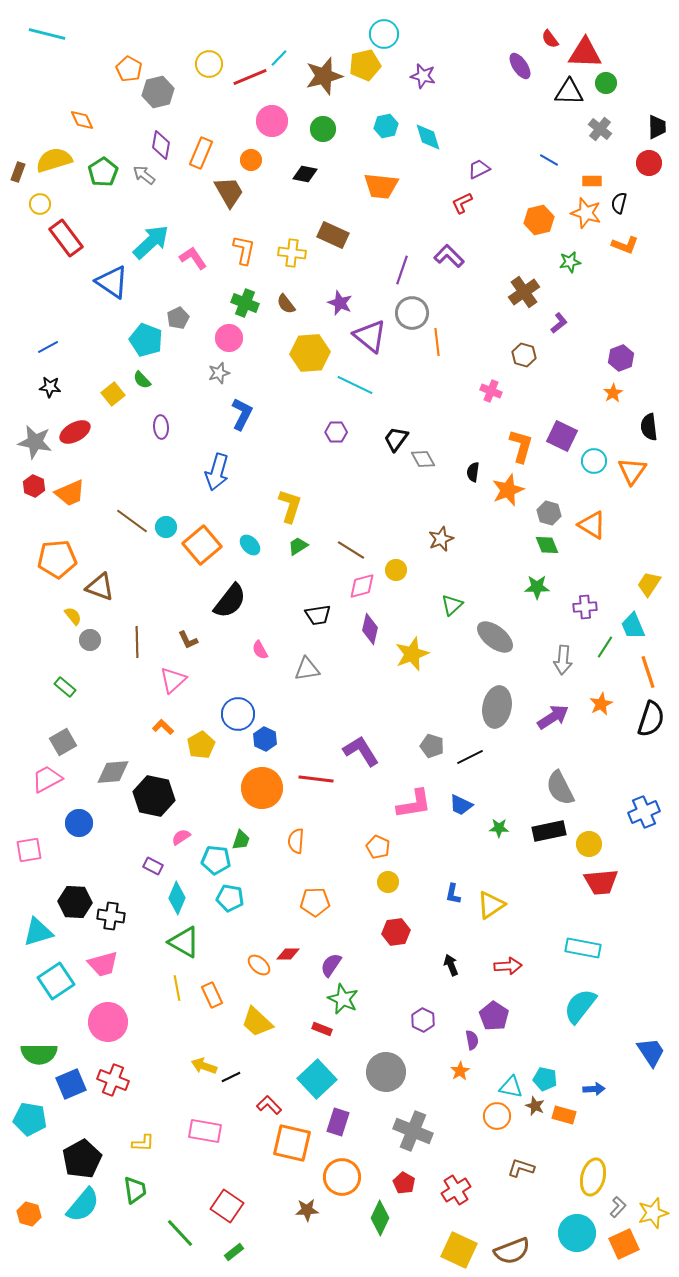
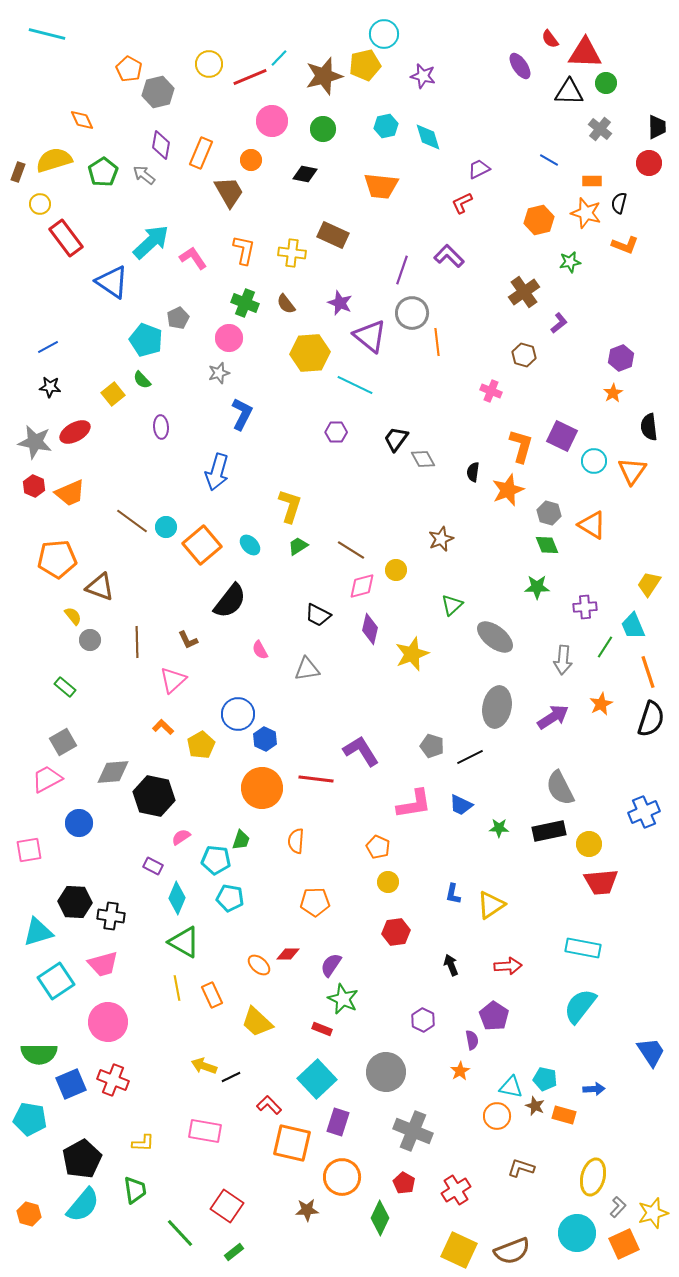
black trapezoid at (318, 615): rotated 36 degrees clockwise
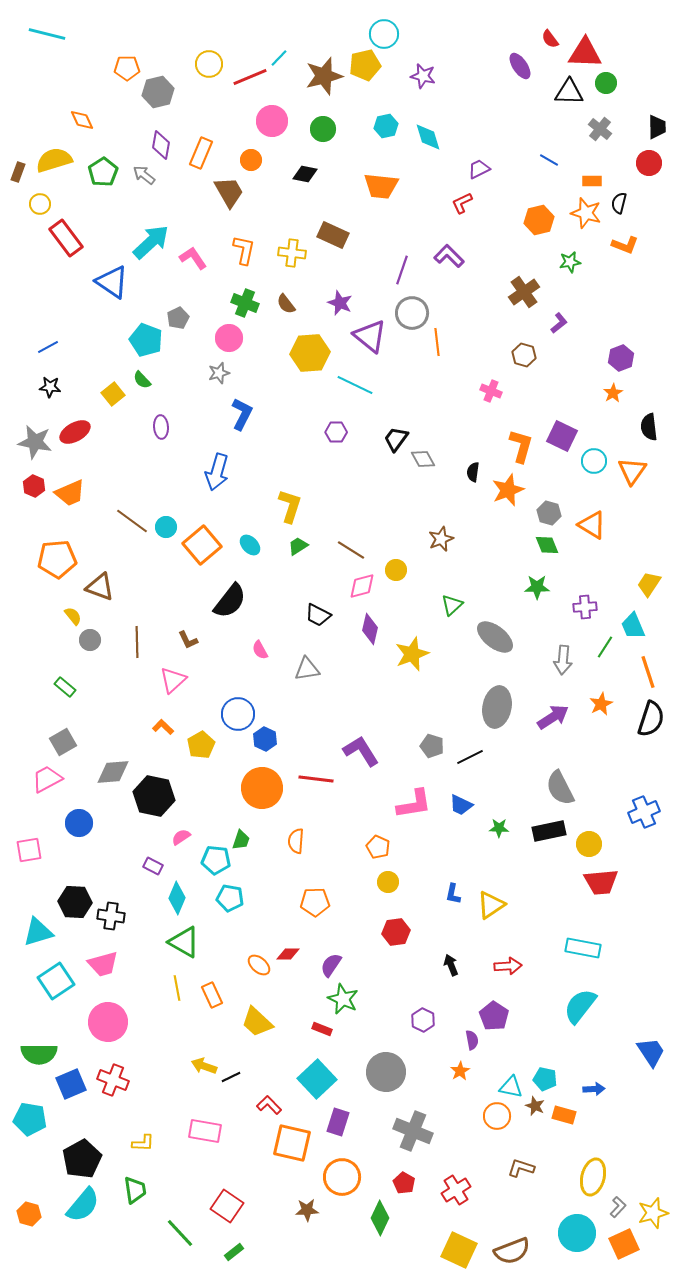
orange pentagon at (129, 69): moved 2 px left, 1 px up; rotated 30 degrees counterclockwise
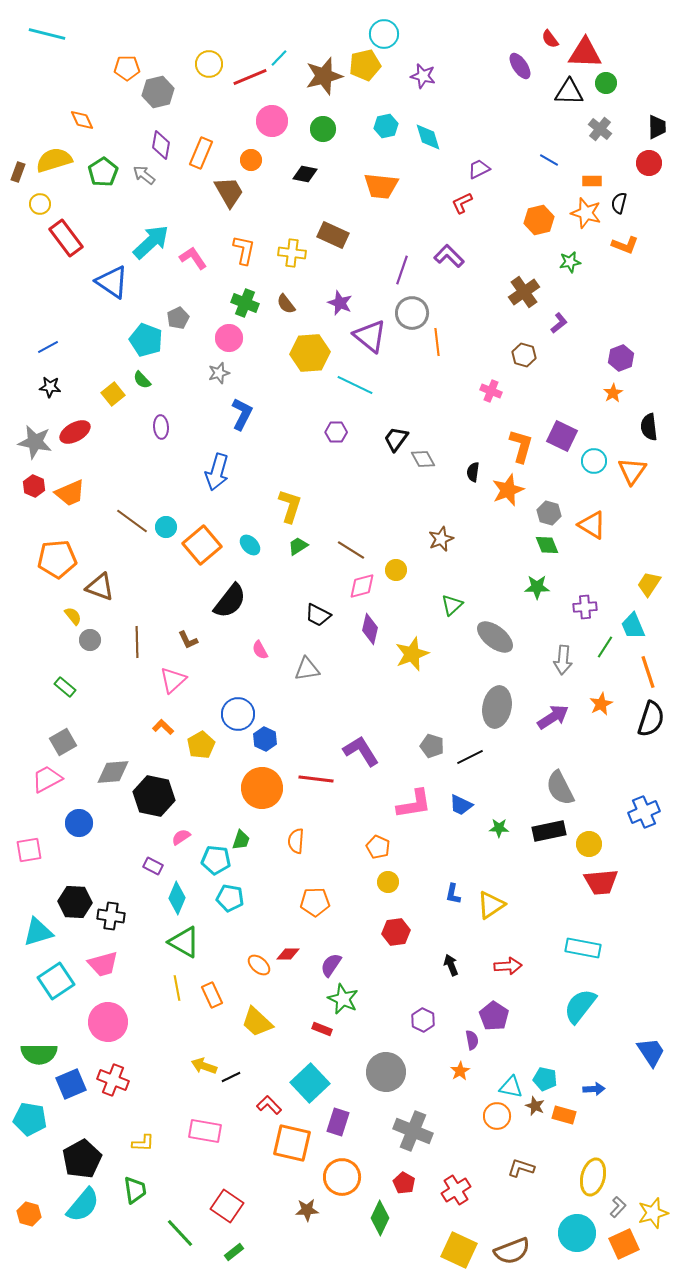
cyan square at (317, 1079): moved 7 px left, 4 px down
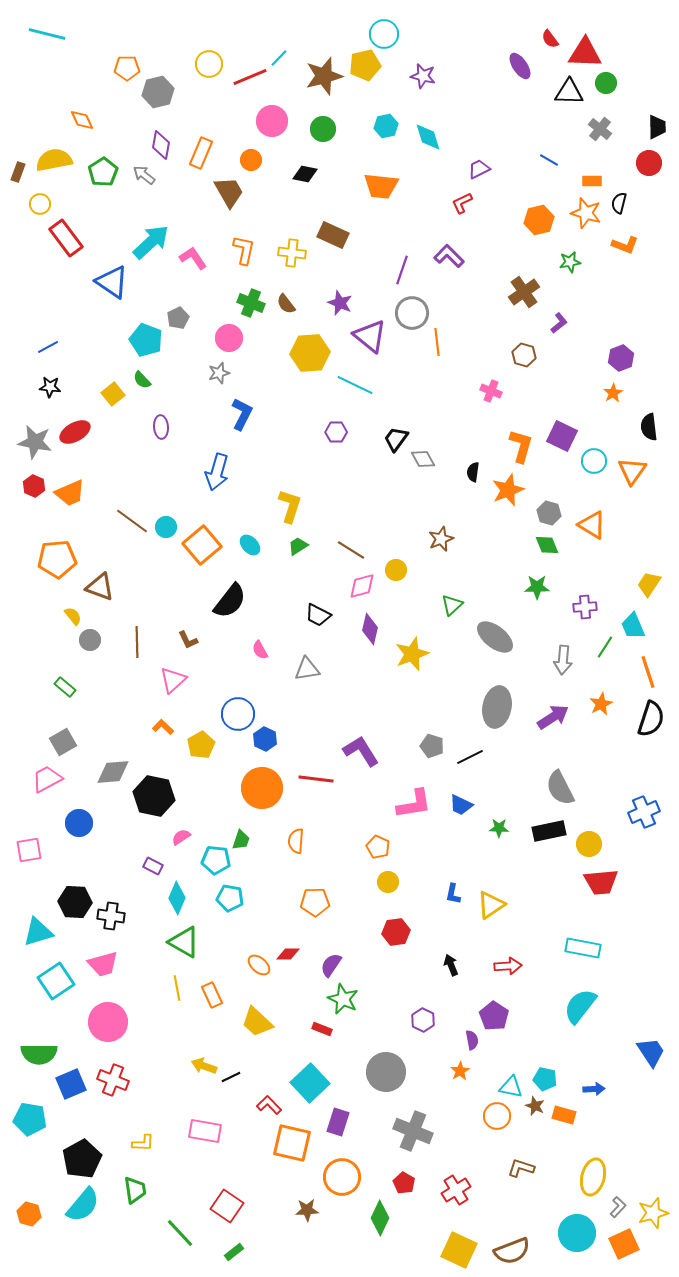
yellow semicircle at (54, 160): rotated 6 degrees clockwise
green cross at (245, 303): moved 6 px right
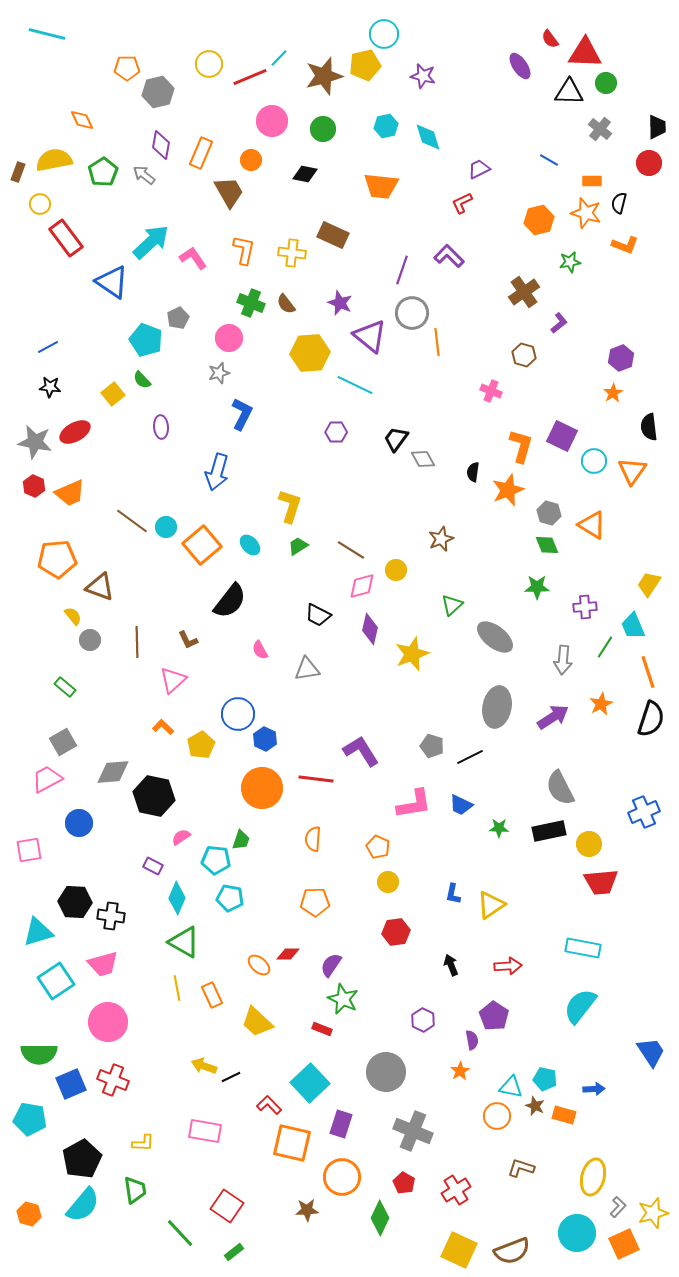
orange semicircle at (296, 841): moved 17 px right, 2 px up
purple rectangle at (338, 1122): moved 3 px right, 2 px down
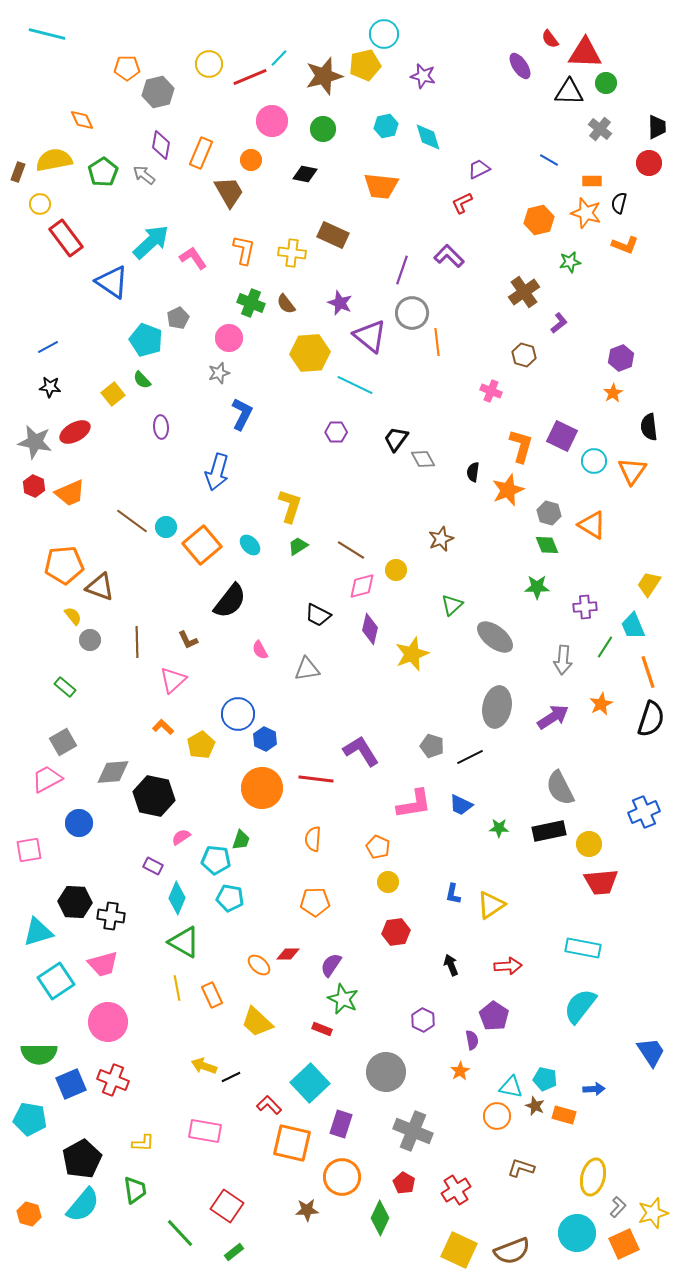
orange pentagon at (57, 559): moved 7 px right, 6 px down
